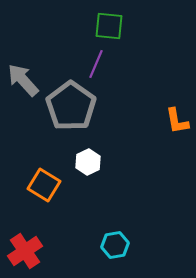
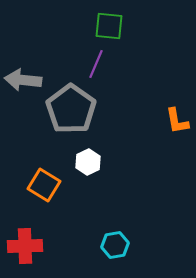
gray arrow: rotated 42 degrees counterclockwise
gray pentagon: moved 3 px down
red cross: moved 5 px up; rotated 32 degrees clockwise
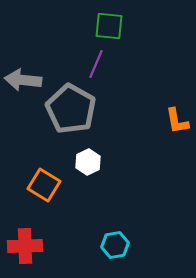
gray pentagon: rotated 6 degrees counterclockwise
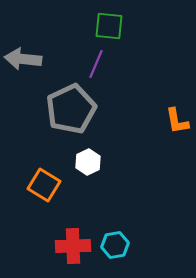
gray arrow: moved 21 px up
gray pentagon: rotated 18 degrees clockwise
red cross: moved 48 px right
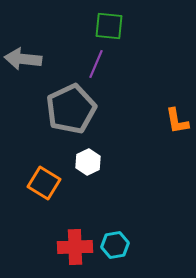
orange square: moved 2 px up
red cross: moved 2 px right, 1 px down
